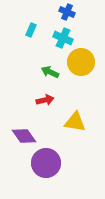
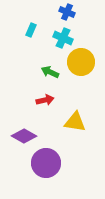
purple diamond: rotated 25 degrees counterclockwise
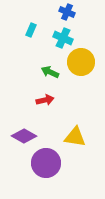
yellow triangle: moved 15 px down
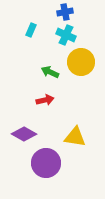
blue cross: moved 2 px left; rotated 35 degrees counterclockwise
cyan cross: moved 3 px right, 3 px up
purple diamond: moved 2 px up
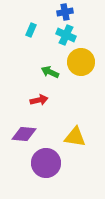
red arrow: moved 6 px left
purple diamond: rotated 25 degrees counterclockwise
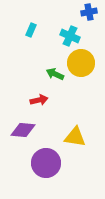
blue cross: moved 24 px right
cyan cross: moved 4 px right, 1 px down
yellow circle: moved 1 px down
green arrow: moved 5 px right, 2 px down
purple diamond: moved 1 px left, 4 px up
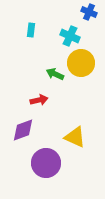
blue cross: rotated 35 degrees clockwise
cyan rectangle: rotated 16 degrees counterclockwise
purple diamond: rotated 25 degrees counterclockwise
yellow triangle: rotated 15 degrees clockwise
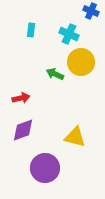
blue cross: moved 2 px right, 1 px up
cyan cross: moved 1 px left, 2 px up
yellow circle: moved 1 px up
red arrow: moved 18 px left, 2 px up
yellow triangle: rotated 10 degrees counterclockwise
purple circle: moved 1 px left, 5 px down
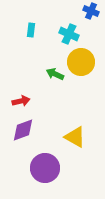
red arrow: moved 3 px down
yellow triangle: rotated 15 degrees clockwise
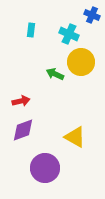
blue cross: moved 1 px right, 4 px down
